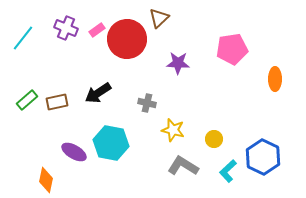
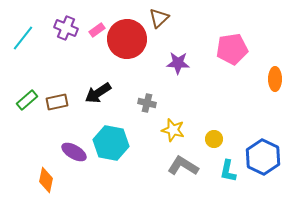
cyan L-shape: rotated 35 degrees counterclockwise
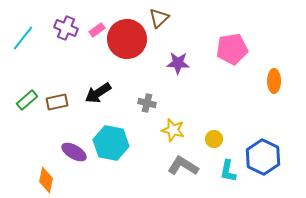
orange ellipse: moved 1 px left, 2 px down
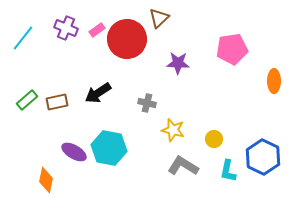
cyan hexagon: moved 2 px left, 5 px down
